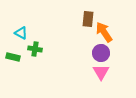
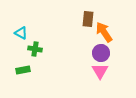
green rectangle: moved 10 px right, 13 px down; rotated 24 degrees counterclockwise
pink triangle: moved 1 px left, 1 px up
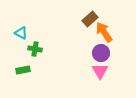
brown rectangle: moved 2 px right; rotated 42 degrees clockwise
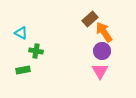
green cross: moved 1 px right, 2 px down
purple circle: moved 1 px right, 2 px up
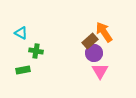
brown rectangle: moved 22 px down
purple circle: moved 8 px left, 2 px down
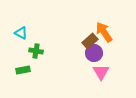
pink triangle: moved 1 px right, 1 px down
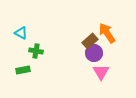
orange arrow: moved 3 px right, 1 px down
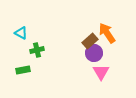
green cross: moved 1 px right, 1 px up; rotated 24 degrees counterclockwise
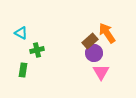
green rectangle: rotated 72 degrees counterclockwise
